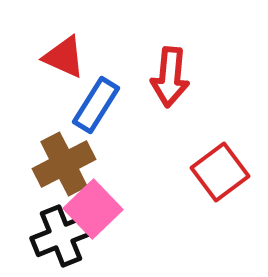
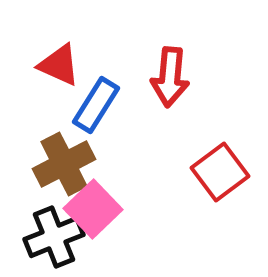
red triangle: moved 5 px left, 8 px down
black cross: moved 7 px left, 1 px down
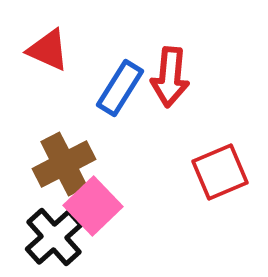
red triangle: moved 11 px left, 15 px up
blue rectangle: moved 24 px right, 17 px up
red square: rotated 14 degrees clockwise
pink square: moved 3 px up
black cross: rotated 20 degrees counterclockwise
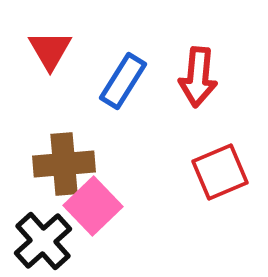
red triangle: moved 2 px right; rotated 36 degrees clockwise
red arrow: moved 28 px right
blue rectangle: moved 3 px right, 7 px up
brown cross: rotated 22 degrees clockwise
black cross: moved 11 px left, 4 px down
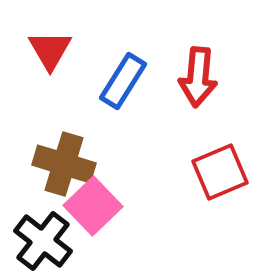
brown cross: rotated 22 degrees clockwise
black cross: rotated 10 degrees counterclockwise
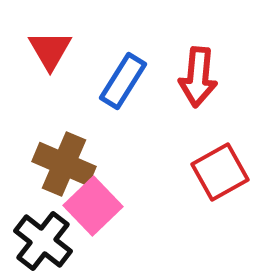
brown cross: rotated 6 degrees clockwise
red square: rotated 6 degrees counterclockwise
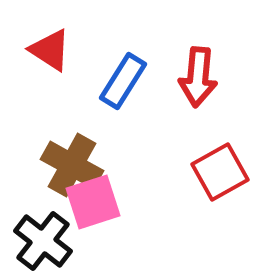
red triangle: rotated 27 degrees counterclockwise
brown cross: moved 8 px right, 1 px down; rotated 6 degrees clockwise
pink square: moved 4 px up; rotated 26 degrees clockwise
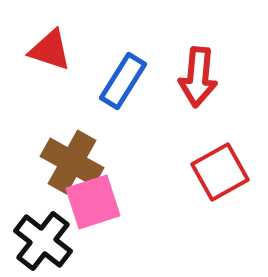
red triangle: rotated 15 degrees counterclockwise
brown cross: moved 3 px up
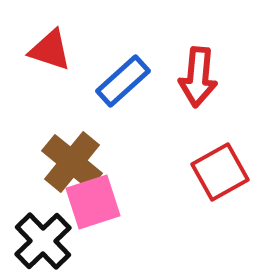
blue rectangle: rotated 16 degrees clockwise
brown cross: rotated 10 degrees clockwise
black cross: rotated 8 degrees clockwise
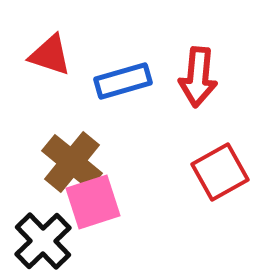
red triangle: moved 5 px down
blue rectangle: rotated 26 degrees clockwise
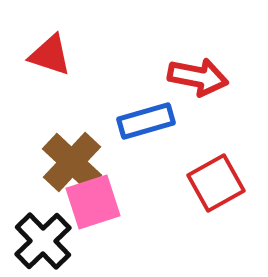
red arrow: rotated 84 degrees counterclockwise
blue rectangle: moved 23 px right, 40 px down
brown cross: rotated 4 degrees clockwise
red square: moved 4 px left, 11 px down
